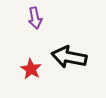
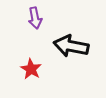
black arrow: moved 2 px right, 11 px up
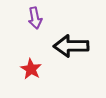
black arrow: rotated 12 degrees counterclockwise
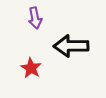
red star: moved 1 px up
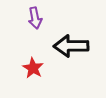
red star: moved 2 px right
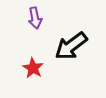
black arrow: rotated 36 degrees counterclockwise
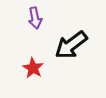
black arrow: moved 1 px up
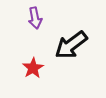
red star: rotated 10 degrees clockwise
